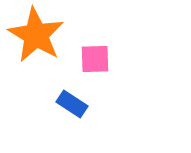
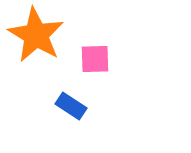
blue rectangle: moved 1 px left, 2 px down
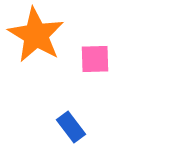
blue rectangle: moved 21 px down; rotated 20 degrees clockwise
